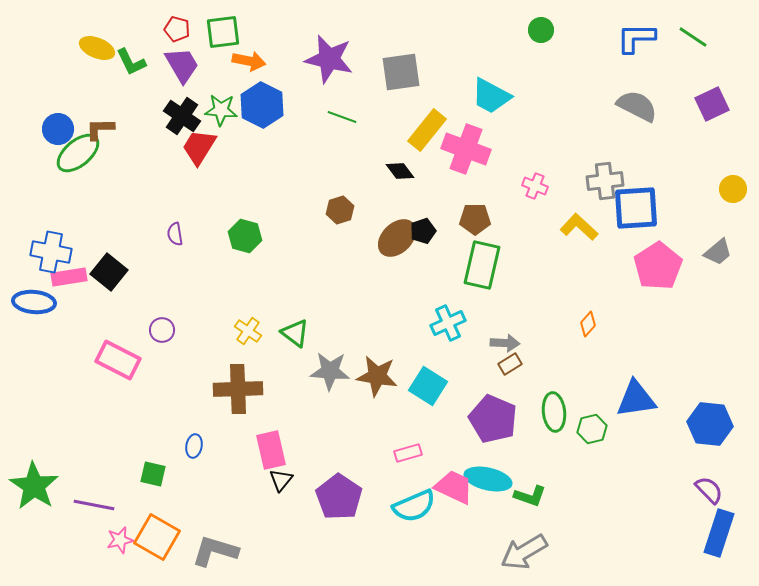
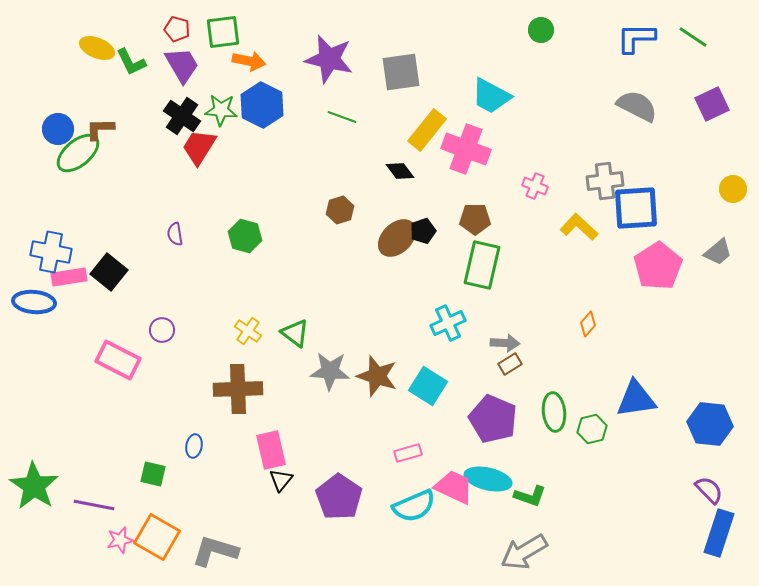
brown star at (377, 376): rotated 9 degrees clockwise
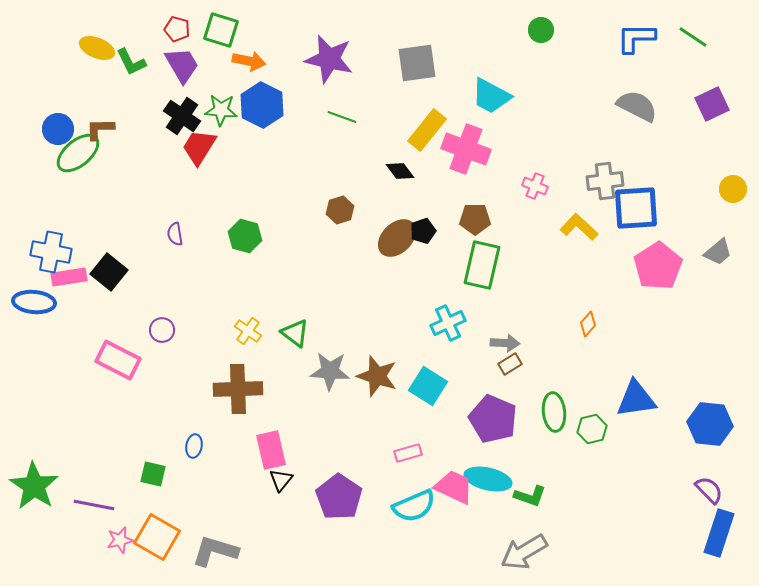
green square at (223, 32): moved 2 px left, 2 px up; rotated 24 degrees clockwise
gray square at (401, 72): moved 16 px right, 9 px up
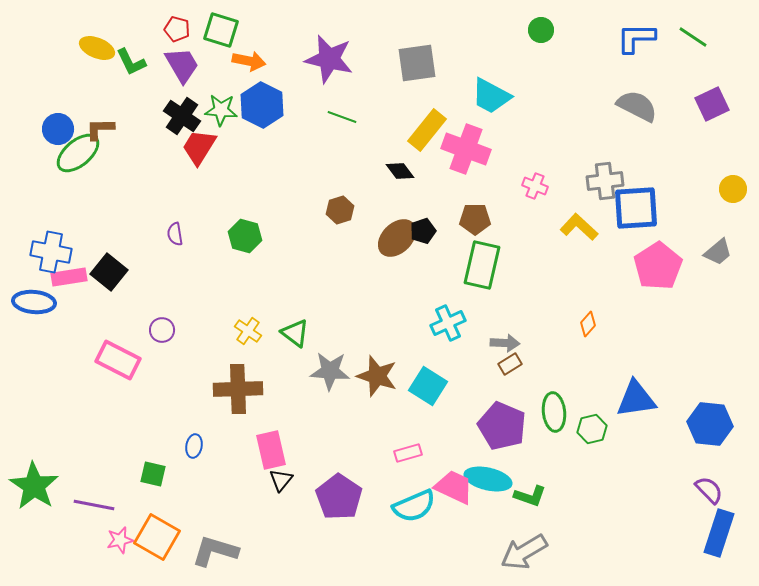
purple pentagon at (493, 419): moved 9 px right, 7 px down
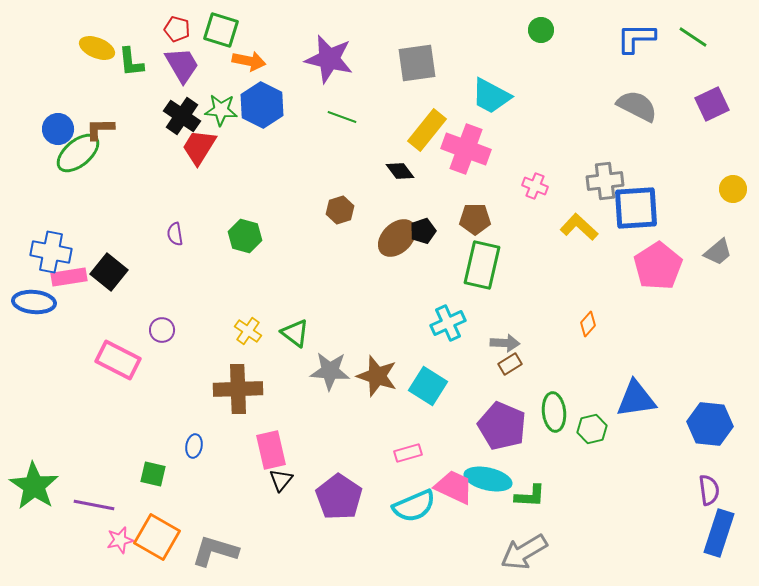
green L-shape at (131, 62): rotated 20 degrees clockwise
purple semicircle at (709, 490): rotated 36 degrees clockwise
green L-shape at (530, 496): rotated 16 degrees counterclockwise
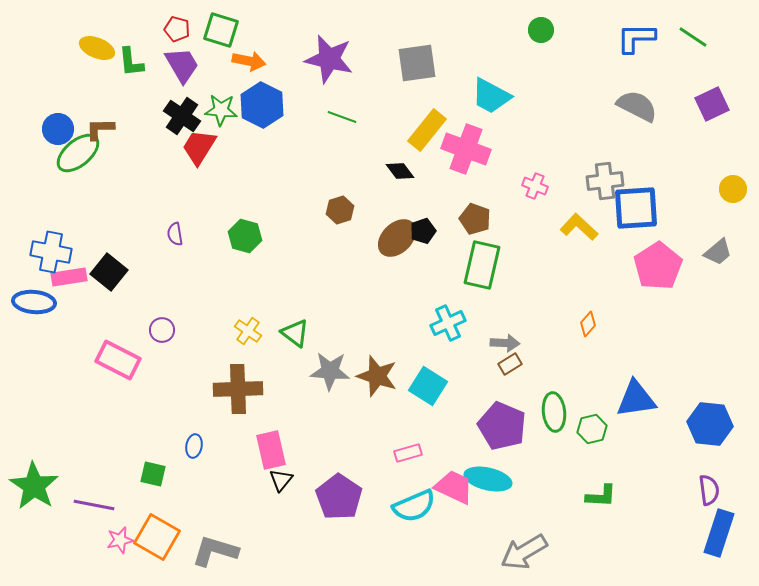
brown pentagon at (475, 219): rotated 20 degrees clockwise
green L-shape at (530, 496): moved 71 px right
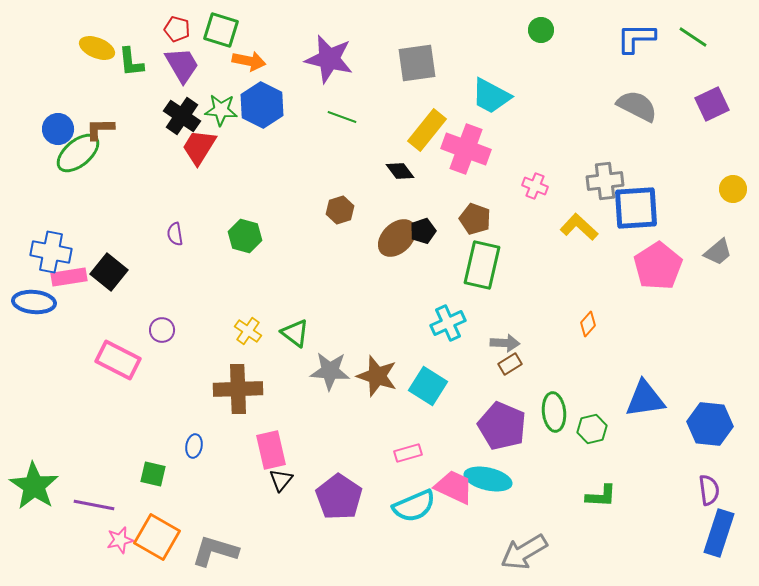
blue triangle at (636, 399): moved 9 px right
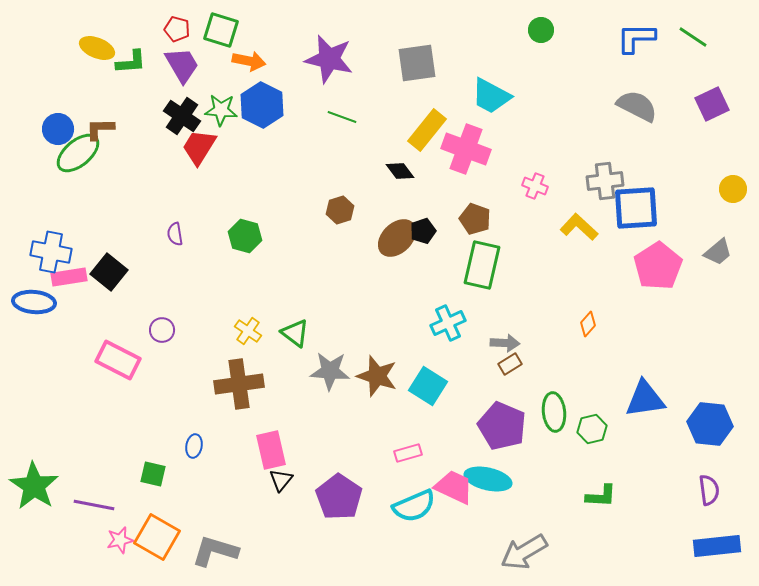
green L-shape at (131, 62): rotated 88 degrees counterclockwise
brown cross at (238, 389): moved 1 px right, 5 px up; rotated 6 degrees counterclockwise
blue rectangle at (719, 533): moved 2 px left, 13 px down; rotated 66 degrees clockwise
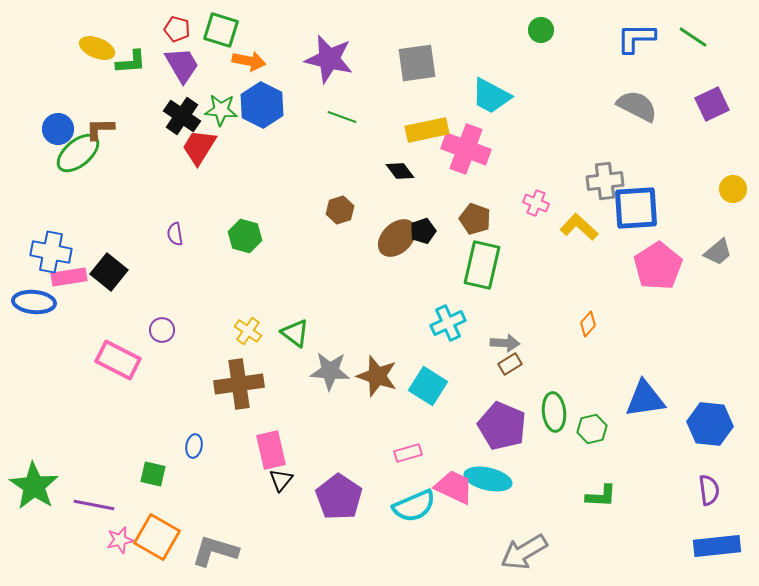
yellow rectangle at (427, 130): rotated 39 degrees clockwise
pink cross at (535, 186): moved 1 px right, 17 px down
